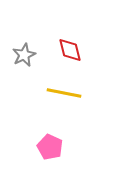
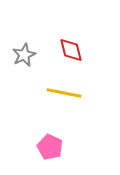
red diamond: moved 1 px right
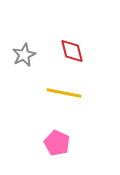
red diamond: moved 1 px right, 1 px down
pink pentagon: moved 7 px right, 4 px up
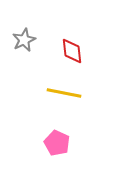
red diamond: rotated 8 degrees clockwise
gray star: moved 15 px up
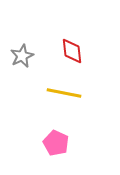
gray star: moved 2 px left, 16 px down
pink pentagon: moved 1 px left
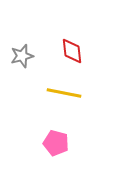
gray star: rotated 10 degrees clockwise
pink pentagon: rotated 10 degrees counterclockwise
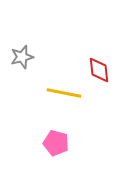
red diamond: moved 27 px right, 19 px down
gray star: moved 1 px down
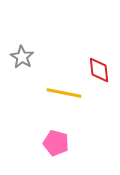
gray star: rotated 25 degrees counterclockwise
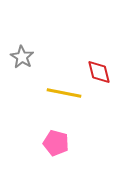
red diamond: moved 2 px down; rotated 8 degrees counterclockwise
